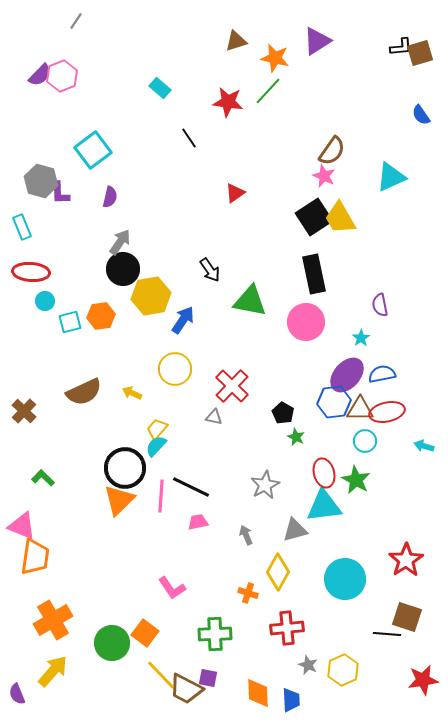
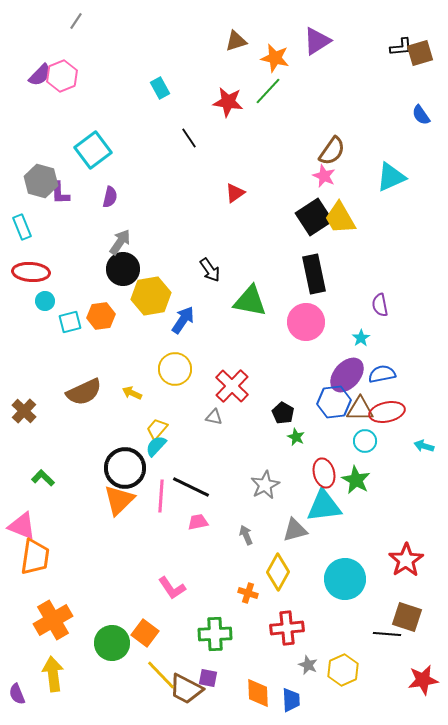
cyan rectangle at (160, 88): rotated 20 degrees clockwise
yellow arrow at (53, 671): moved 3 px down; rotated 48 degrees counterclockwise
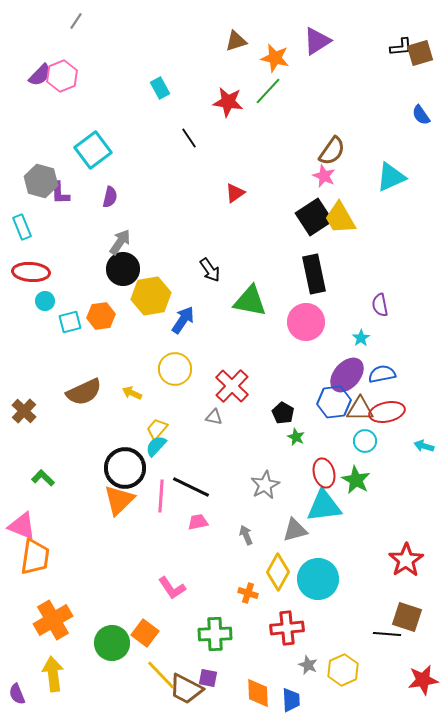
cyan circle at (345, 579): moved 27 px left
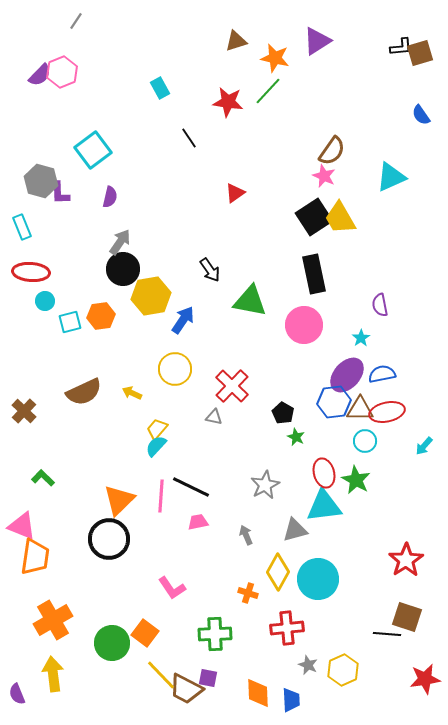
pink hexagon at (62, 76): moved 4 px up
pink circle at (306, 322): moved 2 px left, 3 px down
cyan arrow at (424, 446): rotated 66 degrees counterclockwise
black circle at (125, 468): moved 16 px left, 71 px down
red star at (423, 680): moved 2 px right, 1 px up
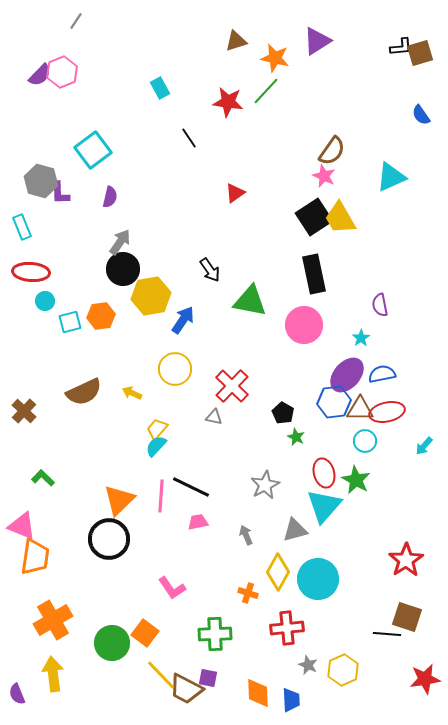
green line at (268, 91): moved 2 px left
cyan triangle at (324, 506): rotated 42 degrees counterclockwise
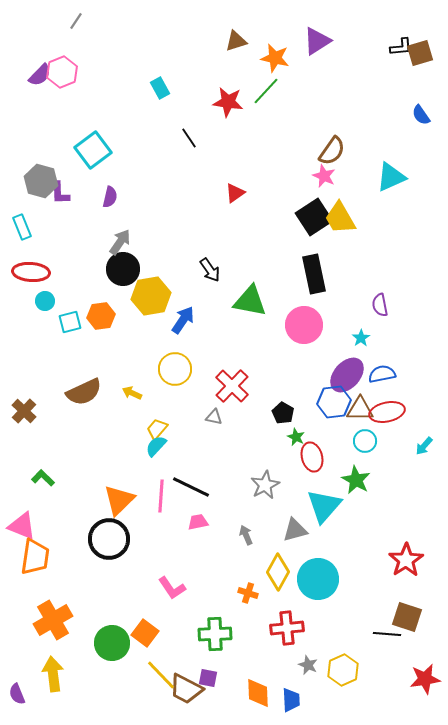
red ellipse at (324, 473): moved 12 px left, 16 px up
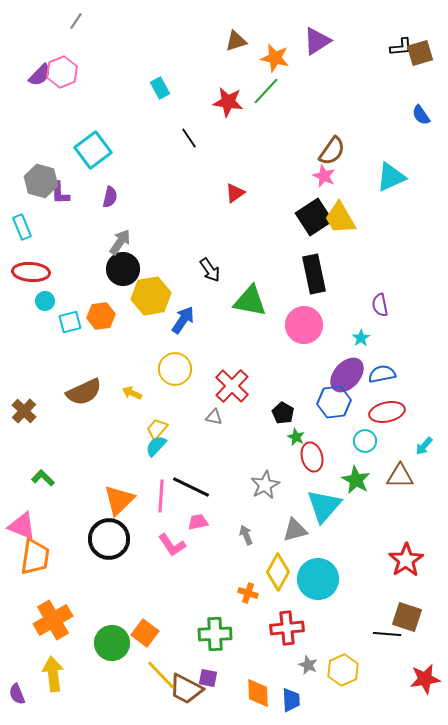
brown triangle at (360, 409): moved 40 px right, 67 px down
pink L-shape at (172, 588): moved 43 px up
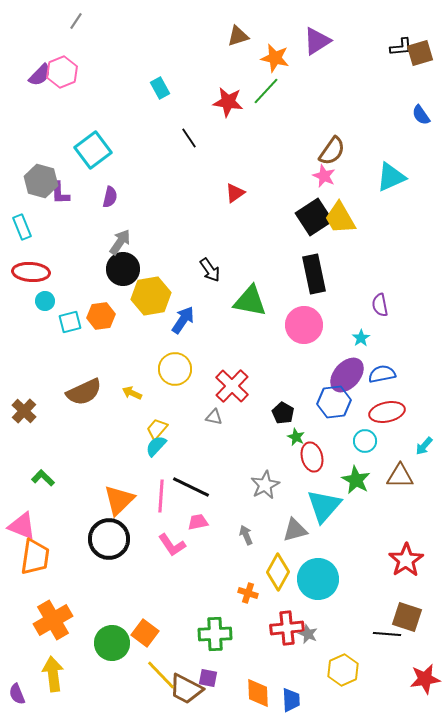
brown triangle at (236, 41): moved 2 px right, 5 px up
gray star at (308, 665): moved 31 px up
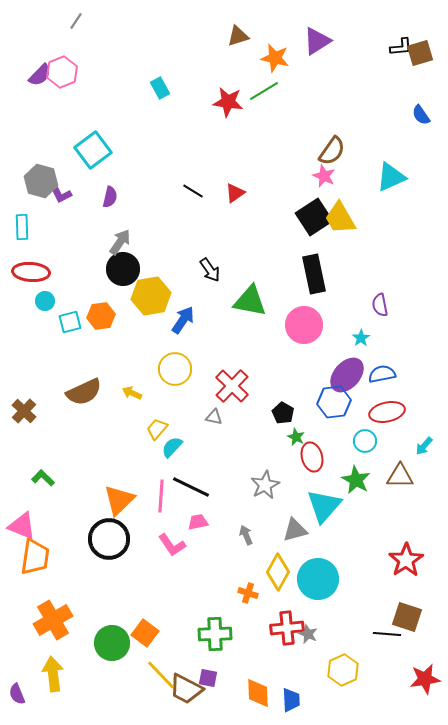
green line at (266, 91): moved 2 px left; rotated 16 degrees clockwise
black line at (189, 138): moved 4 px right, 53 px down; rotated 25 degrees counterclockwise
purple L-shape at (60, 193): rotated 25 degrees counterclockwise
cyan rectangle at (22, 227): rotated 20 degrees clockwise
cyan semicircle at (156, 446): moved 16 px right, 1 px down
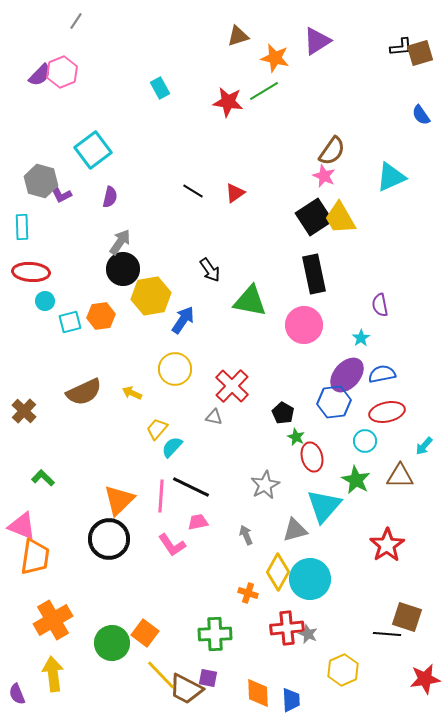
red star at (406, 560): moved 19 px left, 15 px up
cyan circle at (318, 579): moved 8 px left
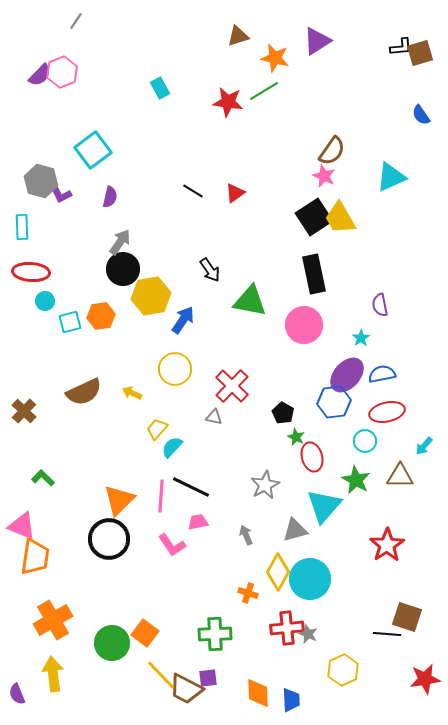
purple square at (208, 678): rotated 18 degrees counterclockwise
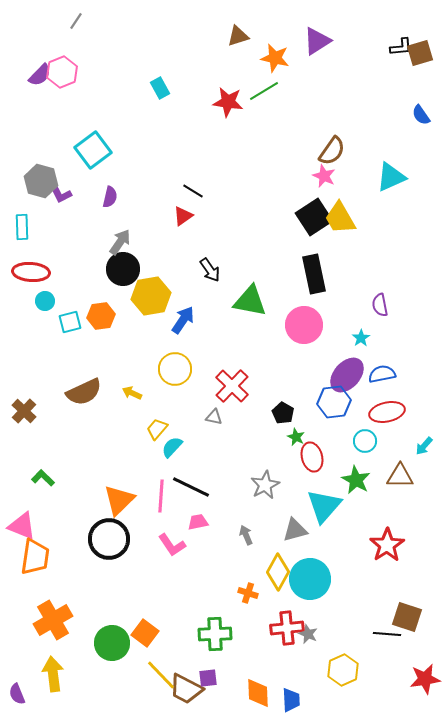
red triangle at (235, 193): moved 52 px left, 23 px down
